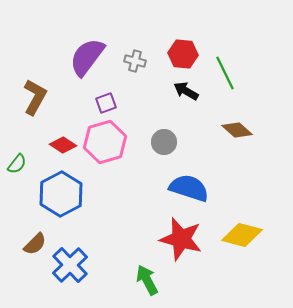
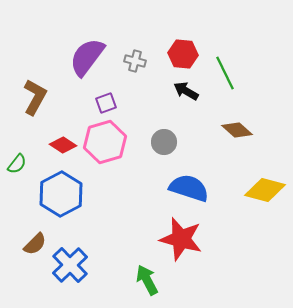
yellow diamond: moved 23 px right, 45 px up
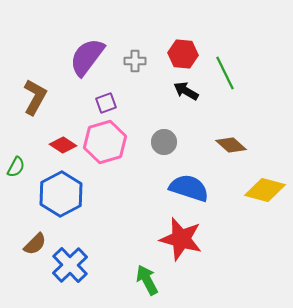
gray cross: rotated 15 degrees counterclockwise
brown diamond: moved 6 px left, 15 px down
green semicircle: moved 1 px left, 3 px down; rotated 10 degrees counterclockwise
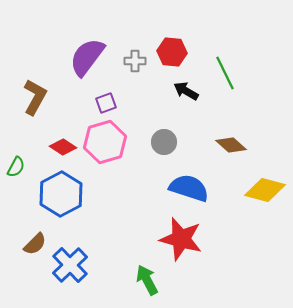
red hexagon: moved 11 px left, 2 px up
red diamond: moved 2 px down
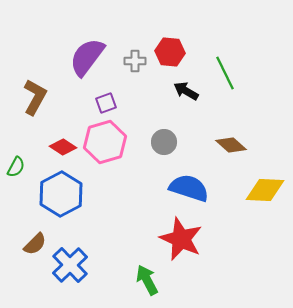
red hexagon: moved 2 px left
yellow diamond: rotated 12 degrees counterclockwise
red star: rotated 9 degrees clockwise
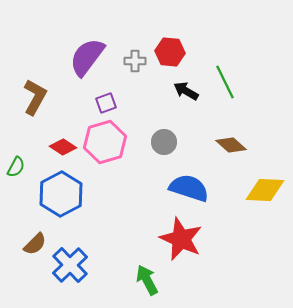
green line: moved 9 px down
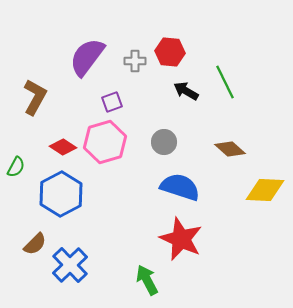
purple square: moved 6 px right, 1 px up
brown diamond: moved 1 px left, 4 px down
blue semicircle: moved 9 px left, 1 px up
